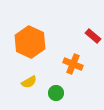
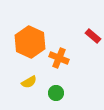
orange cross: moved 14 px left, 6 px up
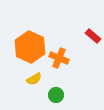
orange hexagon: moved 5 px down
yellow semicircle: moved 5 px right, 3 px up
green circle: moved 2 px down
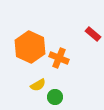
red rectangle: moved 2 px up
yellow semicircle: moved 4 px right, 6 px down
green circle: moved 1 px left, 2 px down
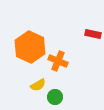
red rectangle: rotated 28 degrees counterclockwise
orange cross: moved 1 px left, 3 px down
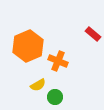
red rectangle: rotated 28 degrees clockwise
orange hexagon: moved 2 px left, 1 px up; rotated 12 degrees clockwise
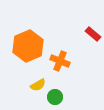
orange cross: moved 2 px right
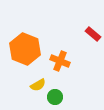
orange hexagon: moved 3 px left, 3 px down; rotated 16 degrees counterclockwise
